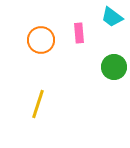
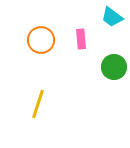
pink rectangle: moved 2 px right, 6 px down
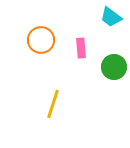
cyan trapezoid: moved 1 px left
pink rectangle: moved 9 px down
yellow line: moved 15 px right
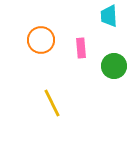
cyan trapezoid: moved 2 px left, 1 px up; rotated 50 degrees clockwise
green circle: moved 1 px up
yellow line: moved 1 px left, 1 px up; rotated 44 degrees counterclockwise
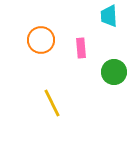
green circle: moved 6 px down
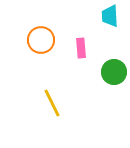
cyan trapezoid: moved 1 px right
